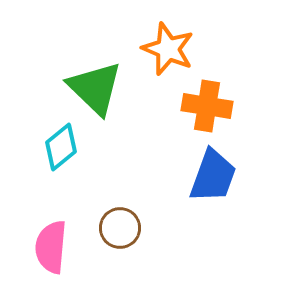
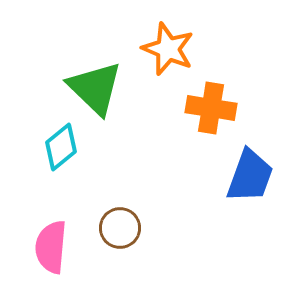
orange cross: moved 4 px right, 2 px down
blue trapezoid: moved 37 px right
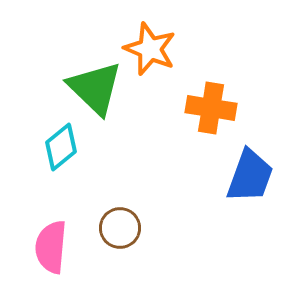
orange star: moved 18 px left
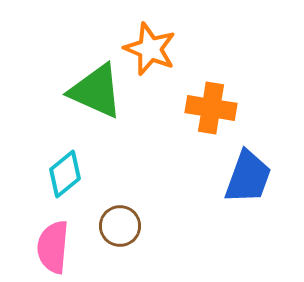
green triangle: moved 1 px right, 3 px down; rotated 20 degrees counterclockwise
cyan diamond: moved 4 px right, 27 px down
blue trapezoid: moved 2 px left, 1 px down
brown circle: moved 2 px up
pink semicircle: moved 2 px right
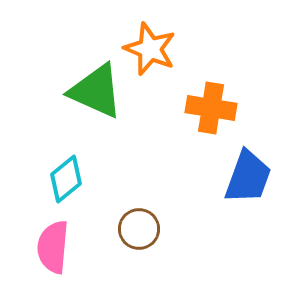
cyan diamond: moved 1 px right, 5 px down
brown circle: moved 19 px right, 3 px down
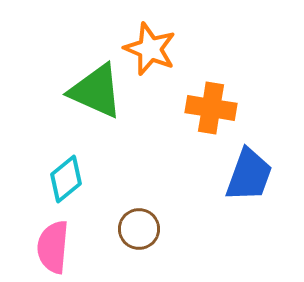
blue trapezoid: moved 1 px right, 2 px up
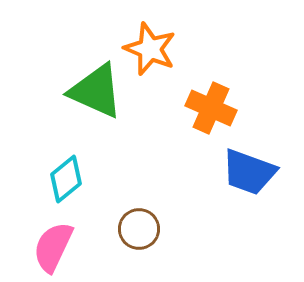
orange cross: rotated 15 degrees clockwise
blue trapezoid: moved 3 px up; rotated 90 degrees clockwise
pink semicircle: rotated 20 degrees clockwise
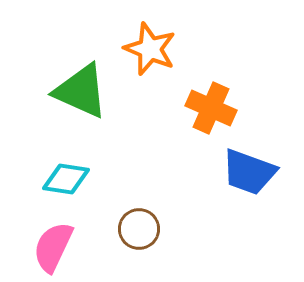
green triangle: moved 15 px left
cyan diamond: rotated 48 degrees clockwise
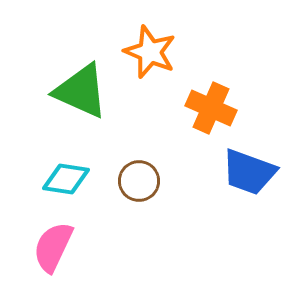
orange star: moved 3 px down
brown circle: moved 48 px up
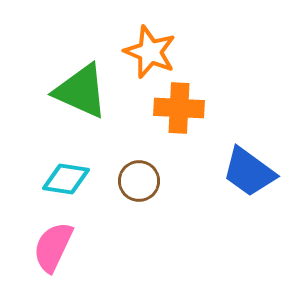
orange cross: moved 32 px left; rotated 21 degrees counterclockwise
blue trapezoid: rotated 16 degrees clockwise
